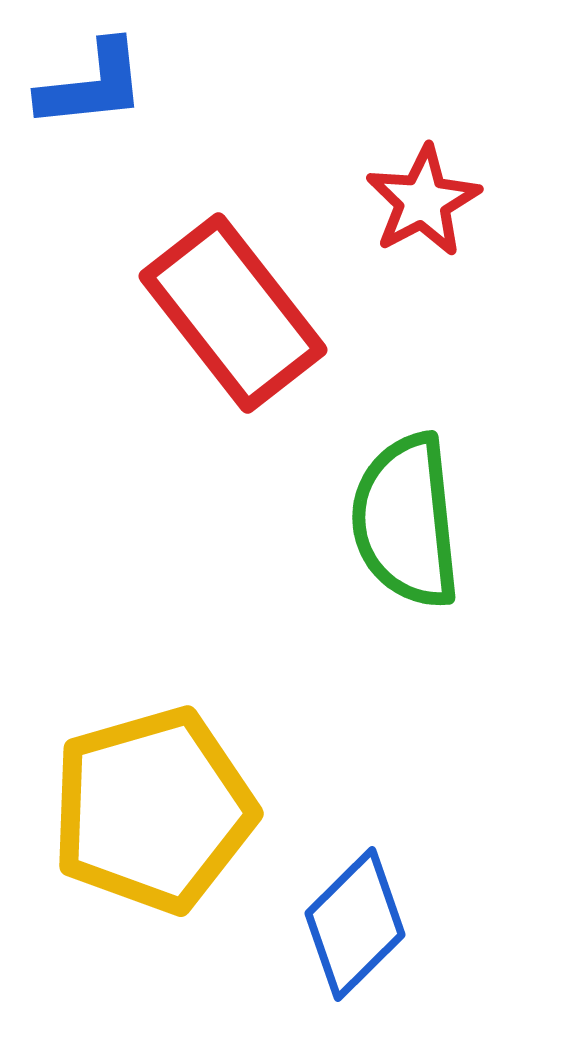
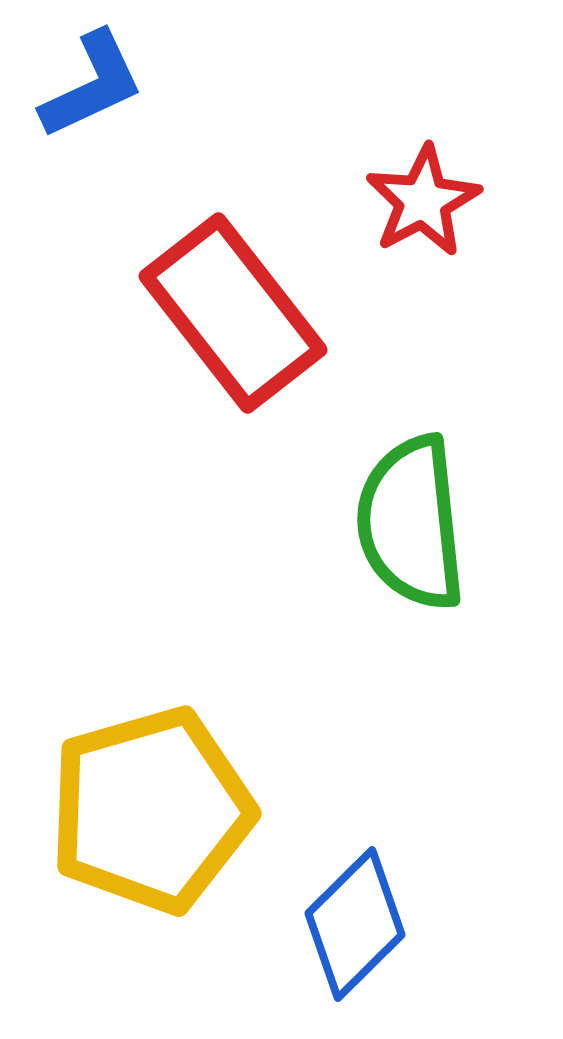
blue L-shape: rotated 19 degrees counterclockwise
green semicircle: moved 5 px right, 2 px down
yellow pentagon: moved 2 px left
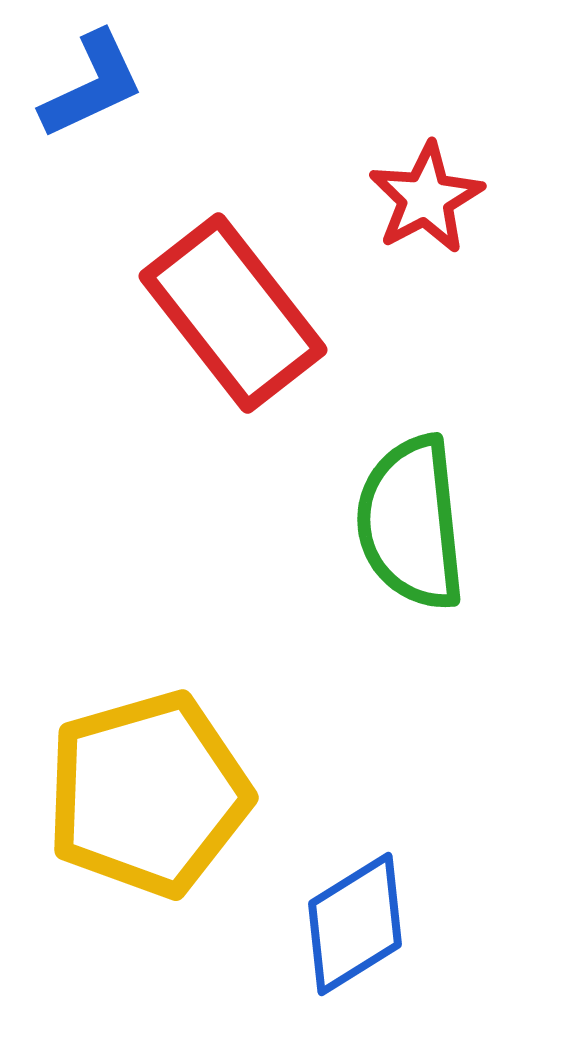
red star: moved 3 px right, 3 px up
yellow pentagon: moved 3 px left, 16 px up
blue diamond: rotated 13 degrees clockwise
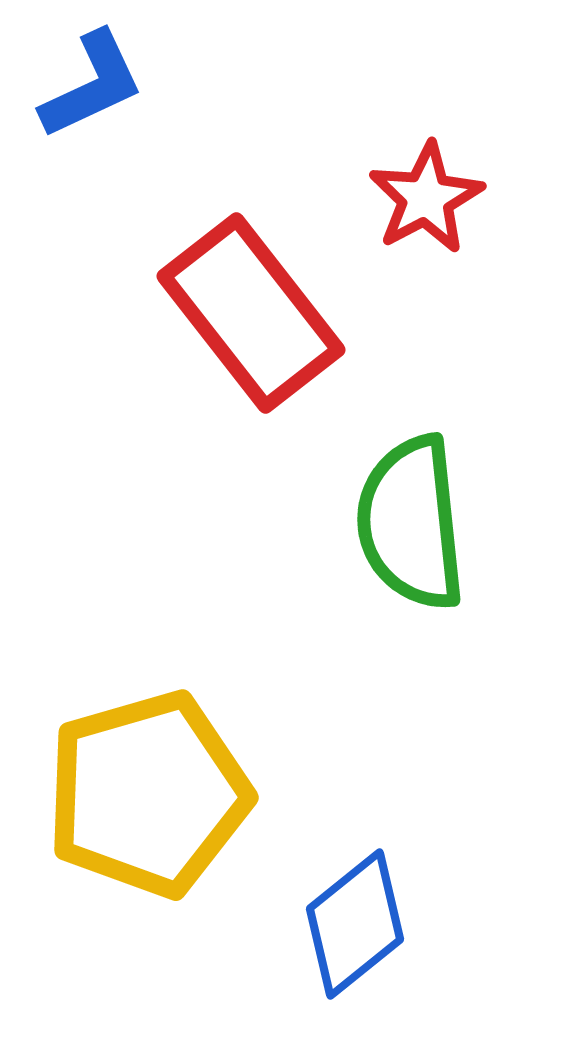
red rectangle: moved 18 px right
blue diamond: rotated 7 degrees counterclockwise
